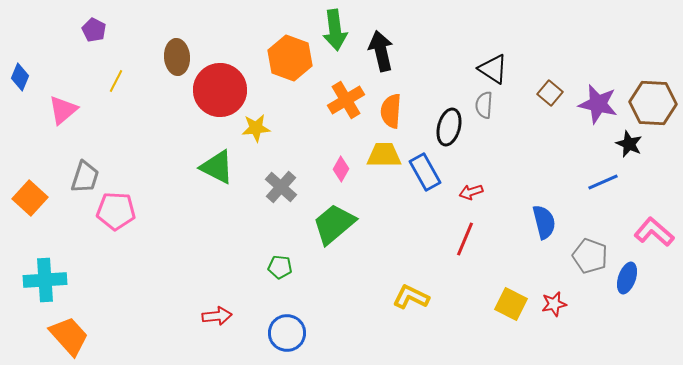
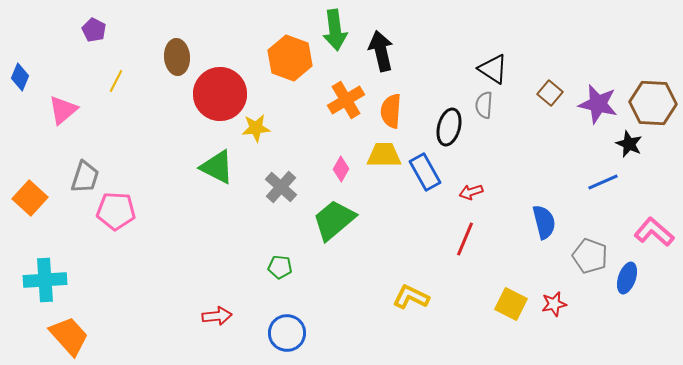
red circle at (220, 90): moved 4 px down
green trapezoid at (334, 224): moved 4 px up
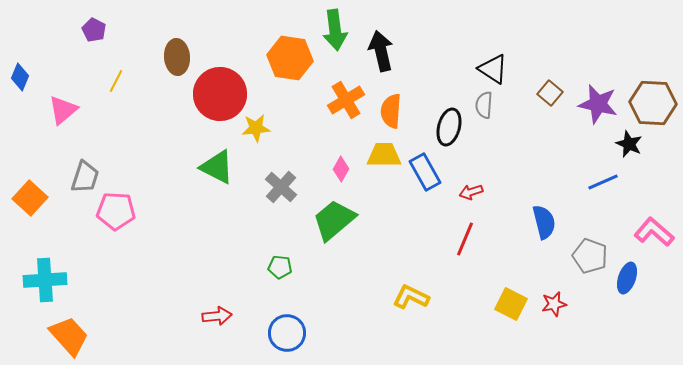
orange hexagon at (290, 58): rotated 12 degrees counterclockwise
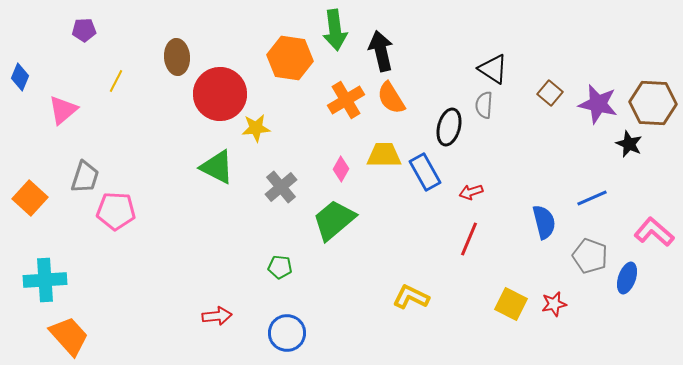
purple pentagon at (94, 30): moved 10 px left; rotated 30 degrees counterclockwise
orange semicircle at (391, 111): moved 13 px up; rotated 36 degrees counterclockwise
blue line at (603, 182): moved 11 px left, 16 px down
gray cross at (281, 187): rotated 8 degrees clockwise
red line at (465, 239): moved 4 px right
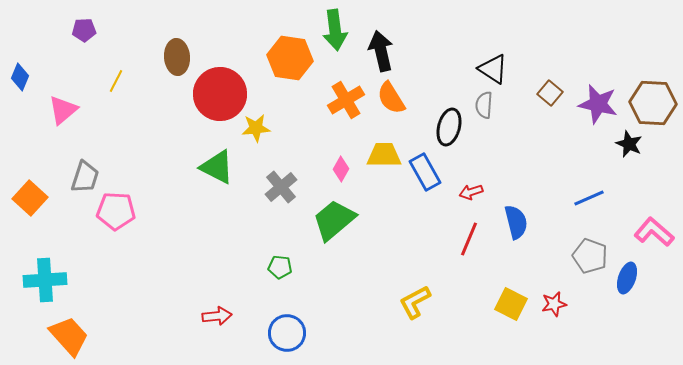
blue line at (592, 198): moved 3 px left
blue semicircle at (544, 222): moved 28 px left
yellow L-shape at (411, 297): moved 4 px right, 5 px down; rotated 54 degrees counterclockwise
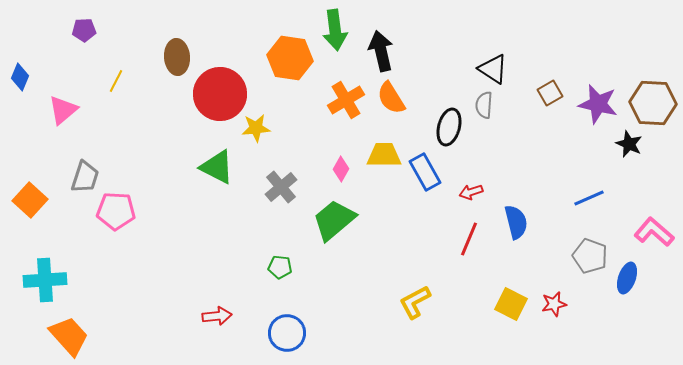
brown square at (550, 93): rotated 20 degrees clockwise
orange square at (30, 198): moved 2 px down
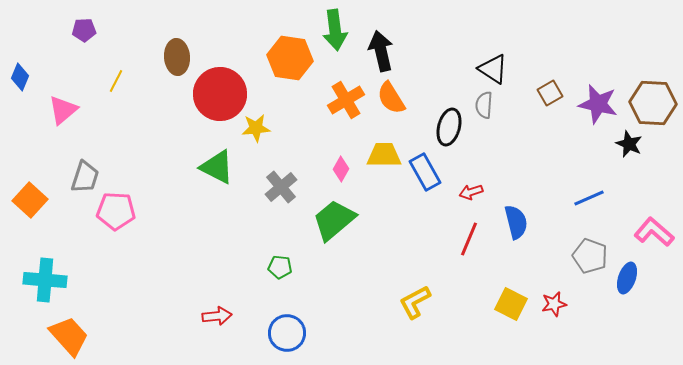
cyan cross at (45, 280): rotated 9 degrees clockwise
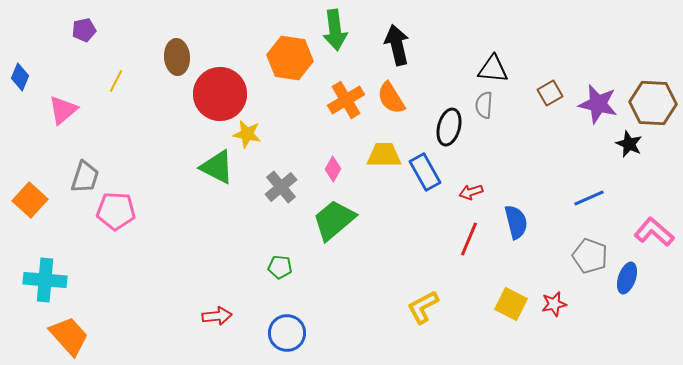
purple pentagon at (84, 30): rotated 10 degrees counterclockwise
black arrow at (381, 51): moved 16 px right, 6 px up
black triangle at (493, 69): rotated 28 degrees counterclockwise
yellow star at (256, 128): moved 9 px left, 6 px down; rotated 16 degrees clockwise
pink diamond at (341, 169): moved 8 px left
yellow L-shape at (415, 302): moved 8 px right, 5 px down
